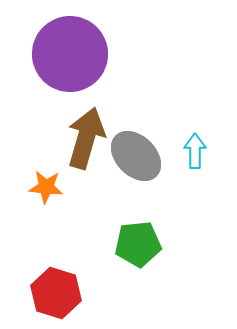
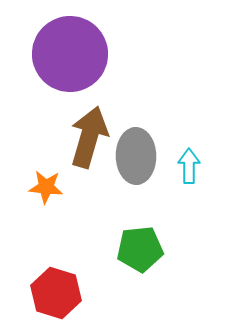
brown arrow: moved 3 px right, 1 px up
cyan arrow: moved 6 px left, 15 px down
gray ellipse: rotated 44 degrees clockwise
green pentagon: moved 2 px right, 5 px down
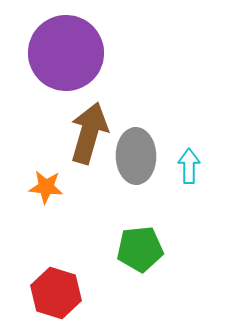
purple circle: moved 4 px left, 1 px up
brown arrow: moved 4 px up
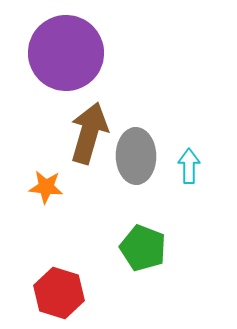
green pentagon: moved 3 px right, 1 px up; rotated 27 degrees clockwise
red hexagon: moved 3 px right
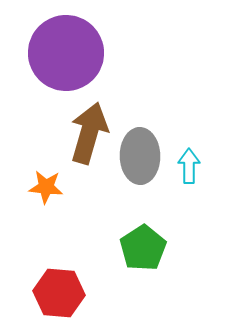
gray ellipse: moved 4 px right
green pentagon: rotated 18 degrees clockwise
red hexagon: rotated 12 degrees counterclockwise
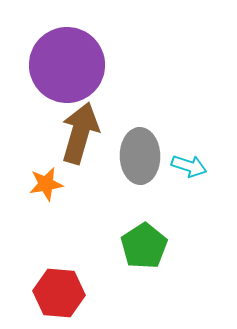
purple circle: moved 1 px right, 12 px down
brown arrow: moved 9 px left
cyan arrow: rotated 108 degrees clockwise
orange star: moved 3 px up; rotated 16 degrees counterclockwise
green pentagon: moved 1 px right, 2 px up
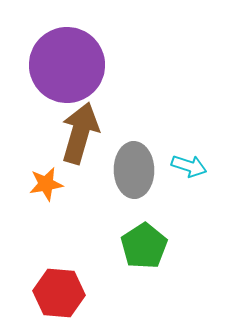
gray ellipse: moved 6 px left, 14 px down
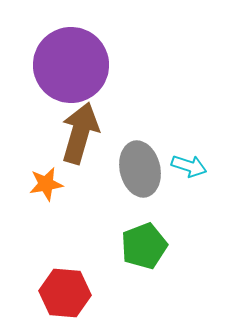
purple circle: moved 4 px right
gray ellipse: moved 6 px right, 1 px up; rotated 12 degrees counterclockwise
green pentagon: rotated 12 degrees clockwise
red hexagon: moved 6 px right
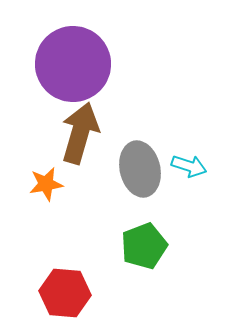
purple circle: moved 2 px right, 1 px up
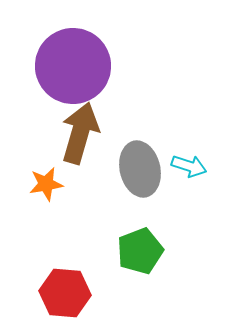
purple circle: moved 2 px down
green pentagon: moved 4 px left, 5 px down
